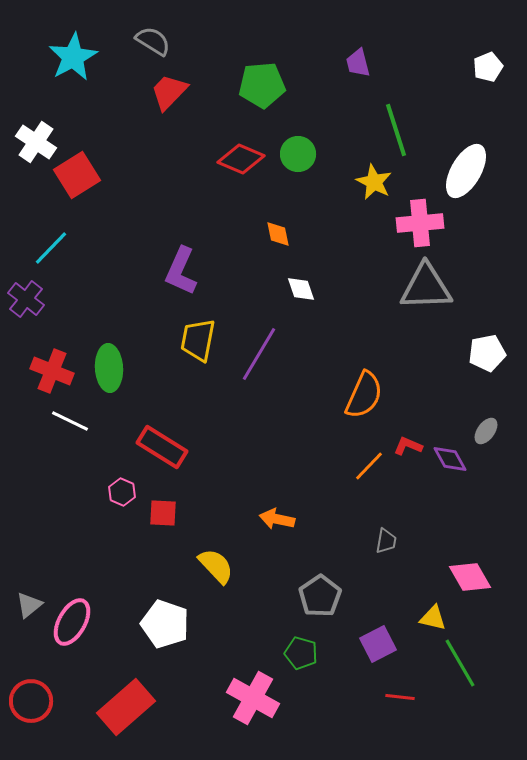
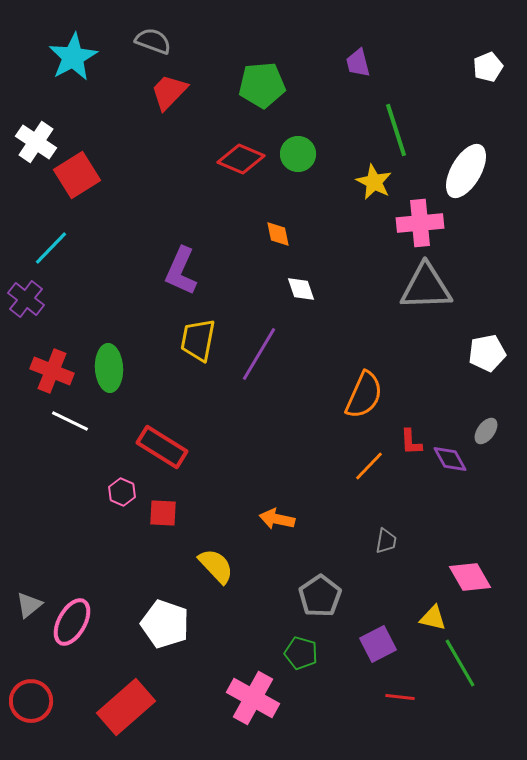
gray semicircle at (153, 41): rotated 12 degrees counterclockwise
red L-shape at (408, 446): moved 3 px right, 4 px up; rotated 116 degrees counterclockwise
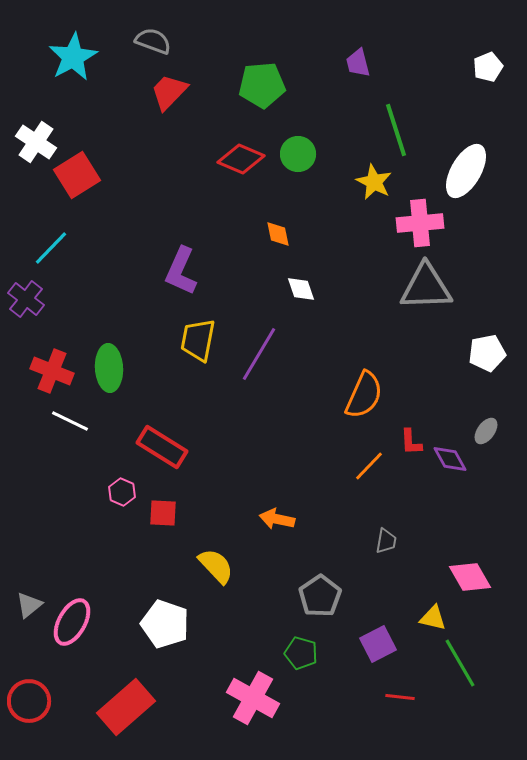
red circle at (31, 701): moved 2 px left
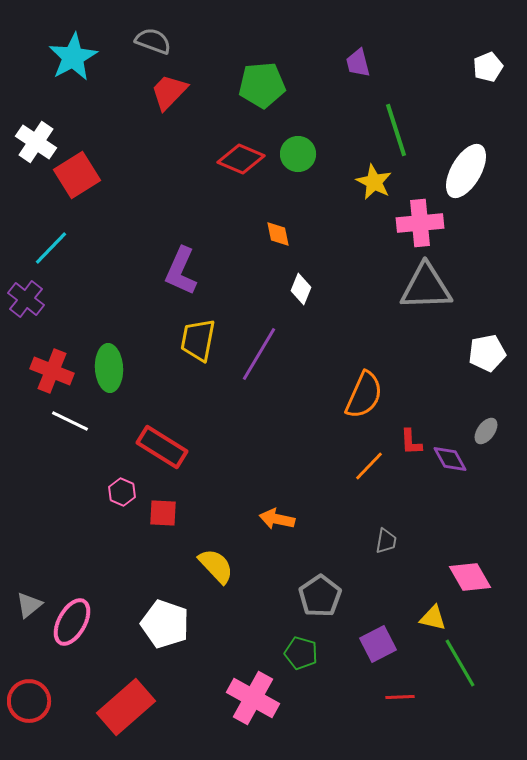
white diamond at (301, 289): rotated 40 degrees clockwise
red line at (400, 697): rotated 8 degrees counterclockwise
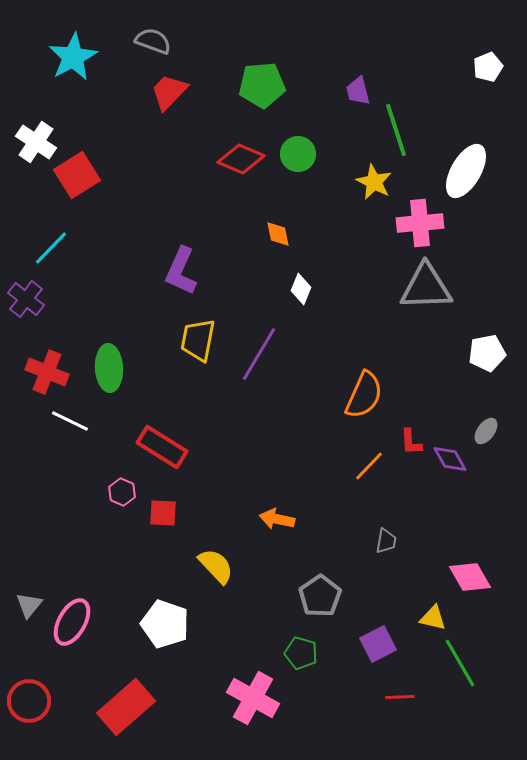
purple trapezoid at (358, 63): moved 28 px down
red cross at (52, 371): moved 5 px left, 1 px down
gray triangle at (29, 605): rotated 12 degrees counterclockwise
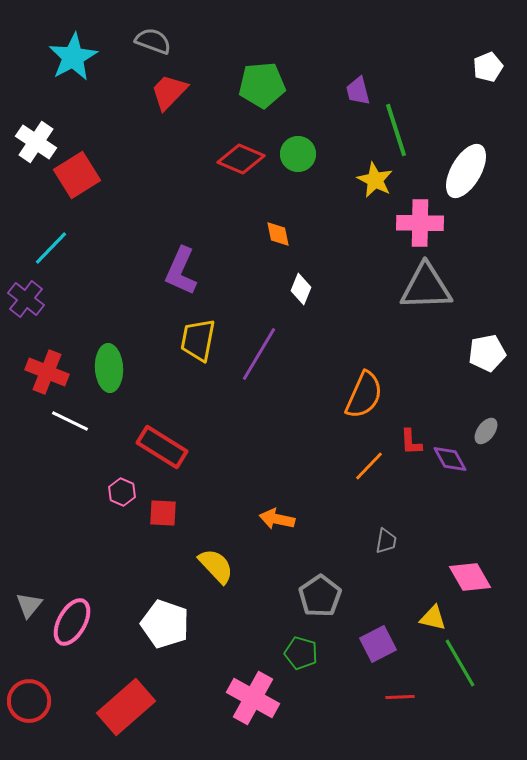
yellow star at (374, 182): moved 1 px right, 2 px up
pink cross at (420, 223): rotated 6 degrees clockwise
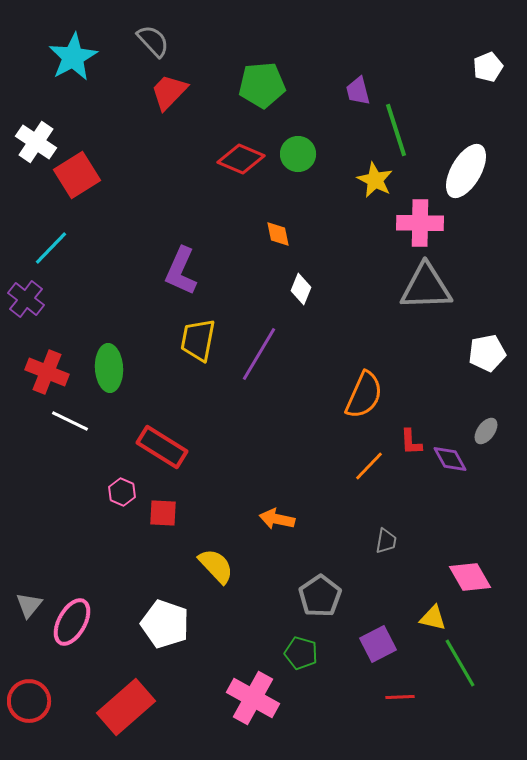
gray semicircle at (153, 41): rotated 27 degrees clockwise
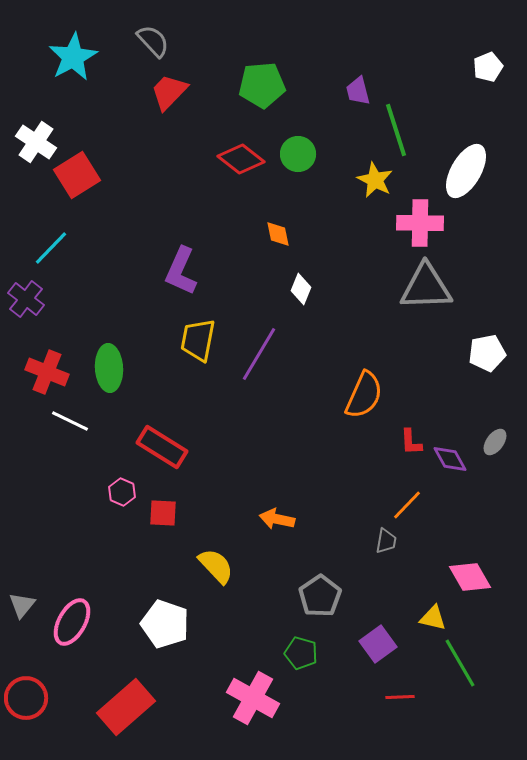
red diamond at (241, 159): rotated 15 degrees clockwise
gray ellipse at (486, 431): moved 9 px right, 11 px down
orange line at (369, 466): moved 38 px right, 39 px down
gray triangle at (29, 605): moved 7 px left
purple square at (378, 644): rotated 9 degrees counterclockwise
red circle at (29, 701): moved 3 px left, 3 px up
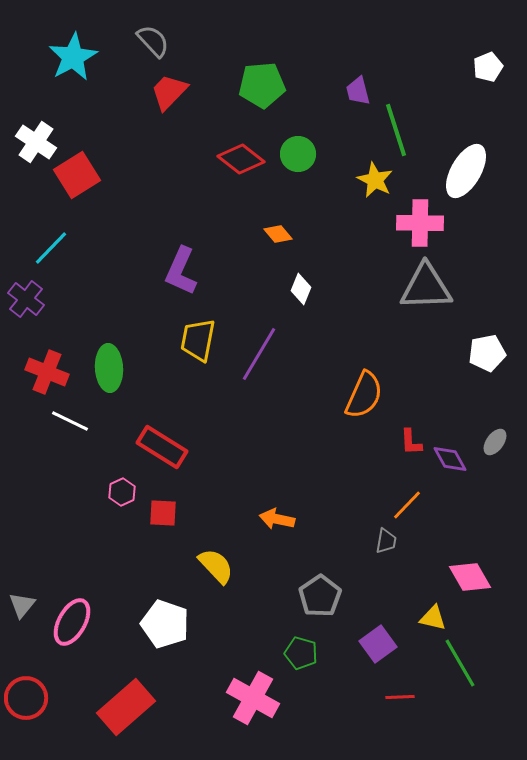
orange diamond at (278, 234): rotated 28 degrees counterclockwise
pink hexagon at (122, 492): rotated 12 degrees clockwise
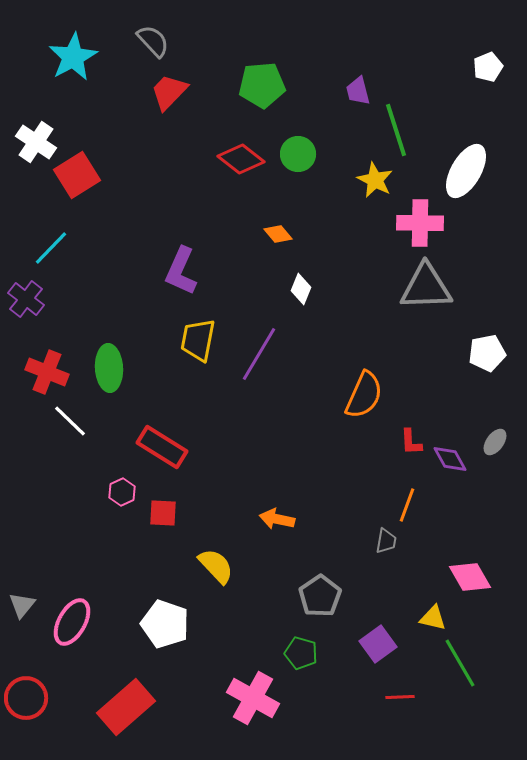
white line at (70, 421): rotated 18 degrees clockwise
orange line at (407, 505): rotated 24 degrees counterclockwise
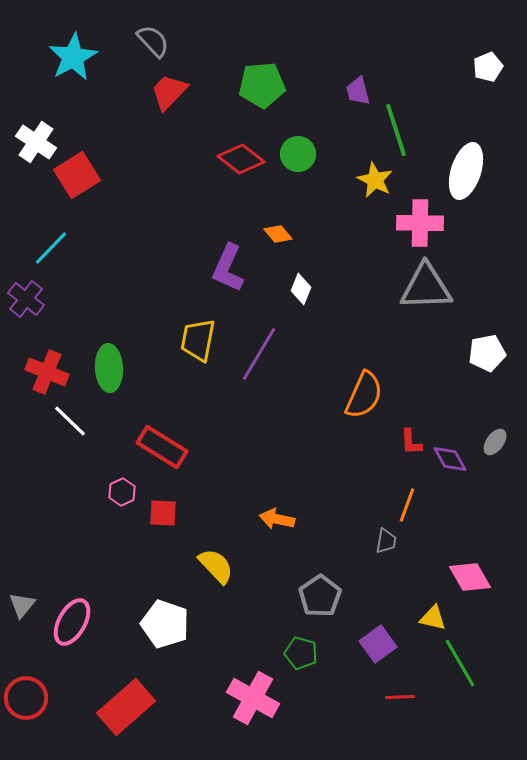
white ellipse at (466, 171): rotated 12 degrees counterclockwise
purple L-shape at (181, 271): moved 47 px right, 3 px up
